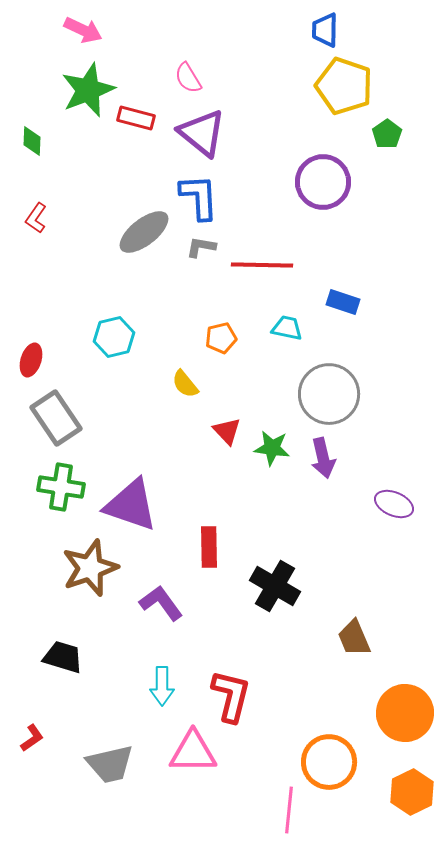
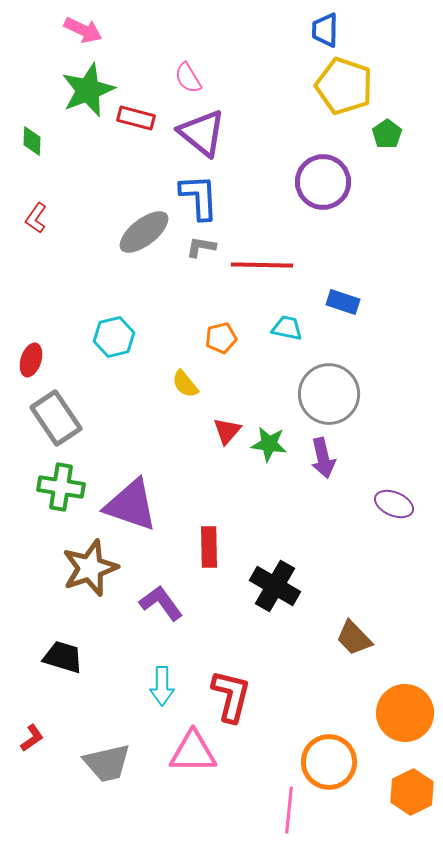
red triangle at (227, 431): rotated 24 degrees clockwise
green star at (272, 448): moved 3 px left, 4 px up
brown trapezoid at (354, 638): rotated 21 degrees counterclockwise
gray trapezoid at (110, 764): moved 3 px left, 1 px up
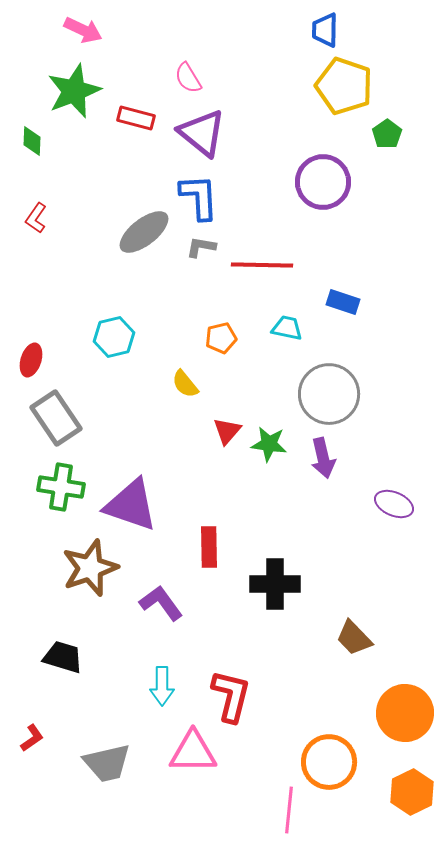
green star at (88, 90): moved 14 px left, 1 px down
black cross at (275, 586): moved 2 px up; rotated 30 degrees counterclockwise
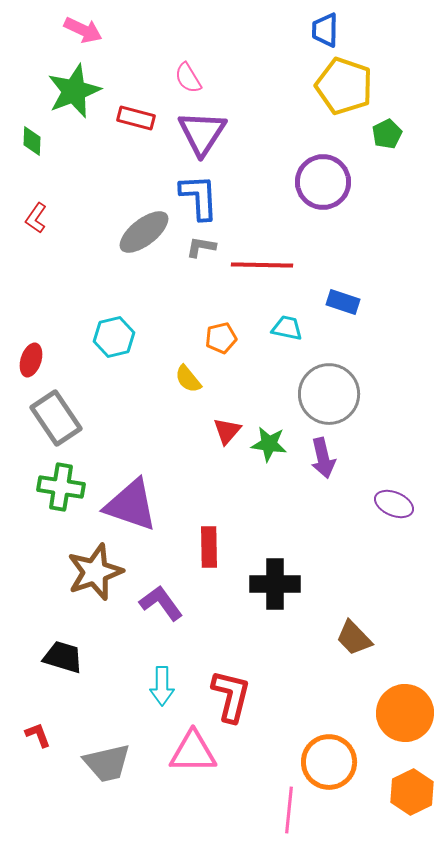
purple triangle at (202, 133): rotated 24 degrees clockwise
green pentagon at (387, 134): rotated 8 degrees clockwise
yellow semicircle at (185, 384): moved 3 px right, 5 px up
brown star at (90, 568): moved 5 px right, 4 px down
red L-shape at (32, 738): moved 6 px right, 3 px up; rotated 76 degrees counterclockwise
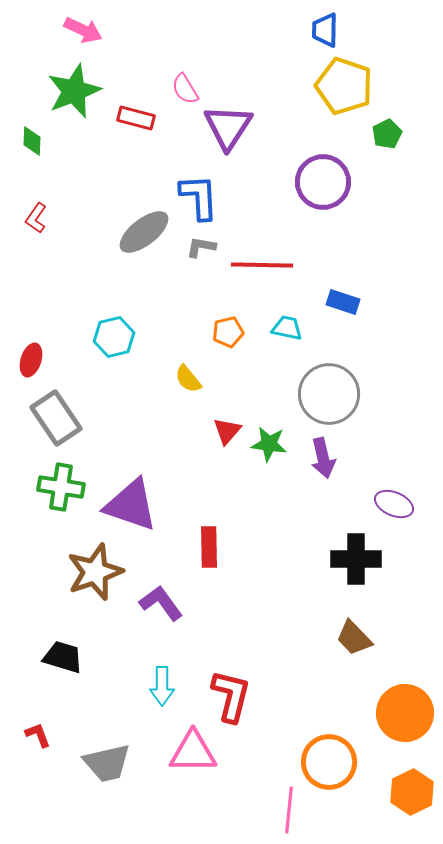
pink semicircle at (188, 78): moved 3 px left, 11 px down
purple triangle at (202, 133): moved 26 px right, 6 px up
orange pentagon at (221, 338): moved 7 px right, 6 px up
black cross at (275, 584): moved 81 px right, 25 px up
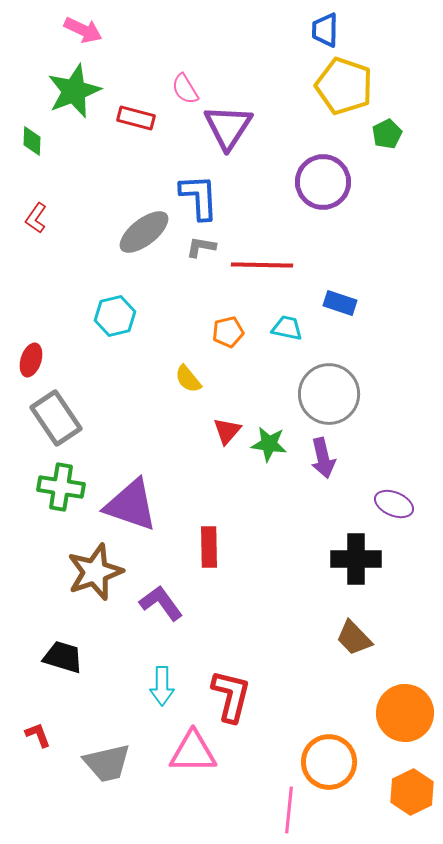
blue rectangle at (343, 302): moved 3 px left, 1 px down
cyan hexagon at (114, 337): moved 1 px right, 21 px up
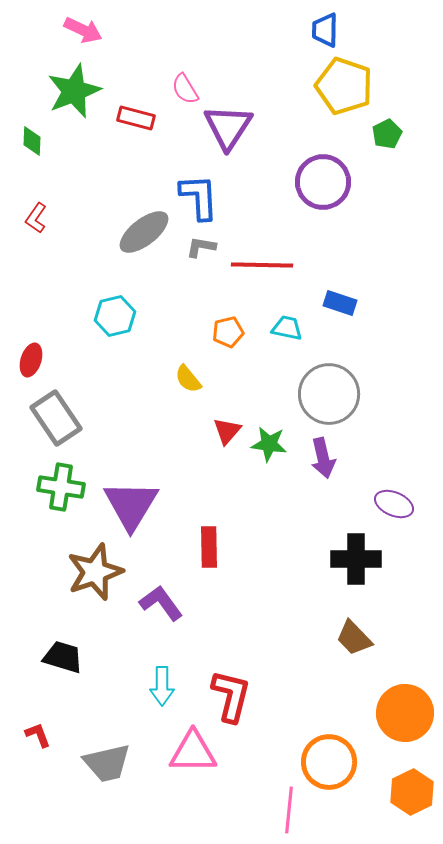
purple triangle at (131, 505): rotated 42 degrees clockwise
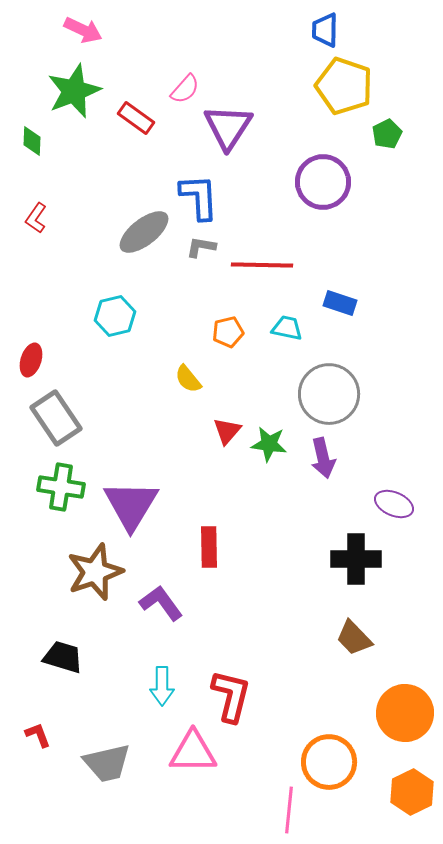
pink semicircle at (185, 89): rotated 108 degrees counterclockwise
red rectangle at (136, 118): rotated 21 degrees clockwise
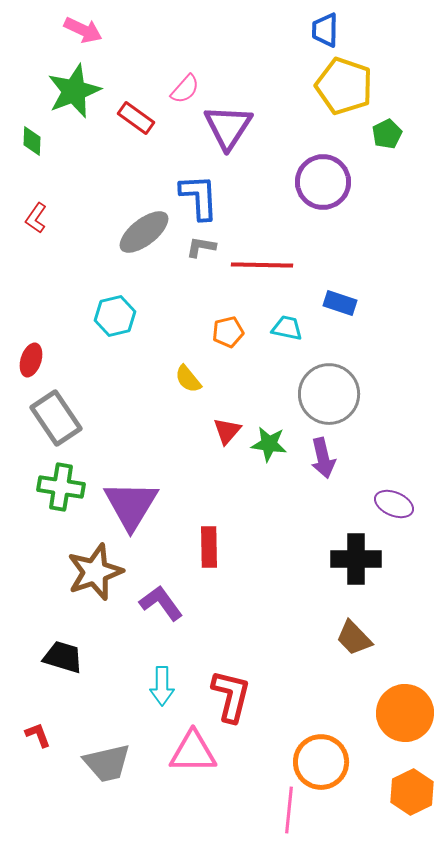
orange circle at (329, 762): moved 8 px left
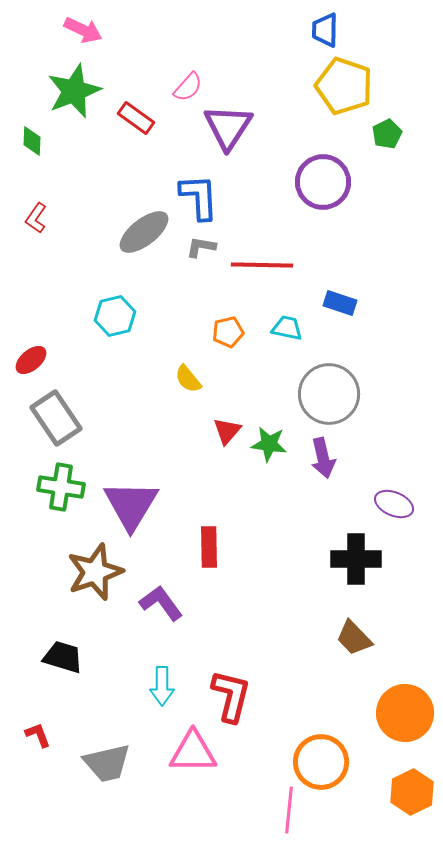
pink semicircle at (185, 89): moved 3 px right, 2 px up
red ellipse at (31, 360): rotated 32 degrees clockwise
